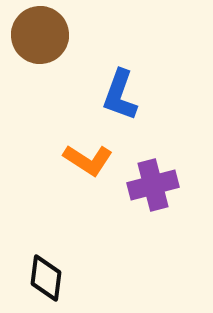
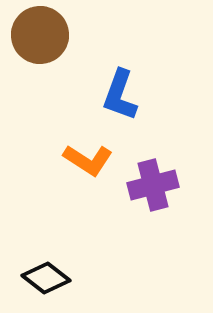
black diamond: rotated 60 degrees counterclockwise
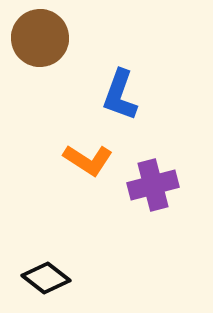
brown circle: moved 3 px down
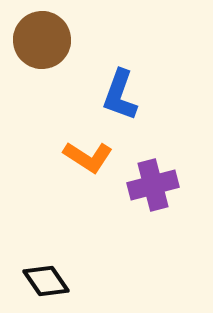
brown circle: moved 2 px right, 2 px down
orange L-shape: moved 3 px up
black diamond: moved 3 px down; rotated 18 degrees clockwise
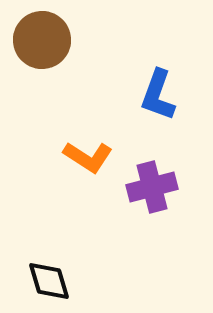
blue L-shape: moved 38 px right
purple cross: moved 1 px left, 2 px down
black diamond: moved 3 px right; rotated 18 degrees clockwise
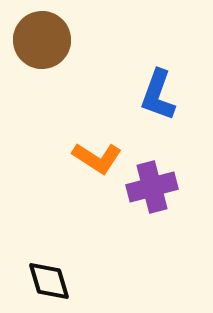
orange L-shape: moved 9 px right, 1 px down
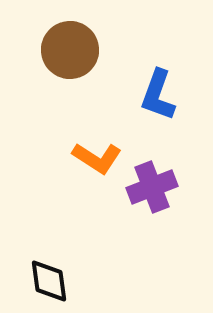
brown circle: moved 28 px right, 10 px down
purple cross: rotated 6 degrees counterclockwise
black diamond: rotated 9 degrees clockwise
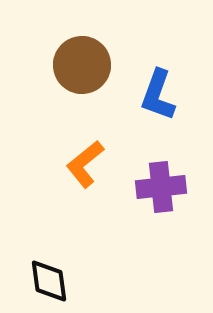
brown circle: moved 12 px right, 15 px down
orange L-shape: moved 12 px left, 6 px down; rotated 108 degrees clockwise
purple cross: moved 9 px right; rotated 15 degrees clockwise
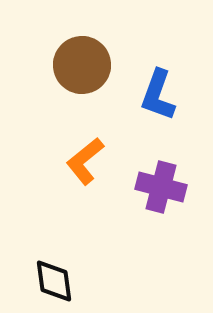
orange L-shape: moved 3 px up
purple cross: rotated 21 degrees clockwise
black diamond: moved 5 px right
